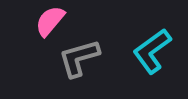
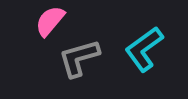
cyan L-shape: moved 8 px left, 2 px up
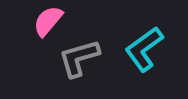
pink semicircle: moved 2 px left
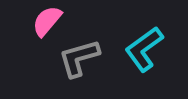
pink semicircle: moved 1 px left
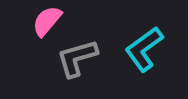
gray L-shape: moved 2 px left
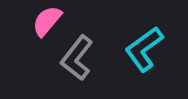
gray L-shape: rotated 36 degrees counterclockwise
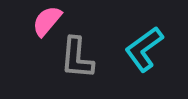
gray L-shape: rotated 33 degrees counterclockwise
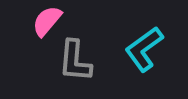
gray L-shape: moved 2 px left, 3 px down
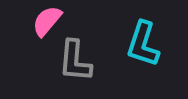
cyan L-shape: moved 1 px left, 5 px up; rotated 36 degrees counterclockwise
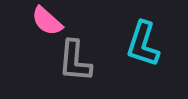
pink semicircle: rotated 88 degrees counterclockwise
